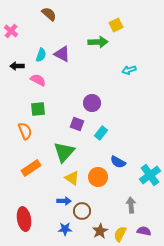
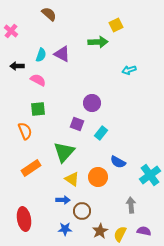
yellow triangle: moved 1 px down
blue arrow: moved 1 px left, 1 px up
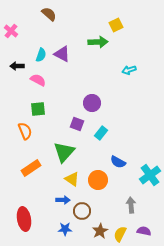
orange circle: moved 3 px down
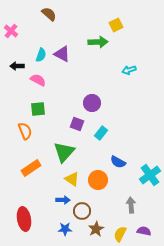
brown star: moved 4 px left, 2 px up
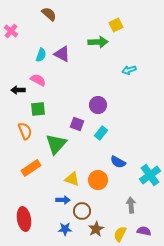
black arrow: moved 1 px right, 24 px down
purple circle: moved 6 px right, 2 px down
green triangle: moved 8 px left, 8 px up
yellow triangle: rotated 14 degrees counterclockwise
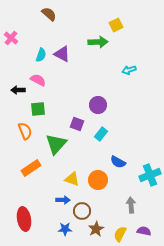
pink cross: moved 7 px down
cyan rectangle: moved 1 px down
cyan cross: rotated 15 degrees clockwise
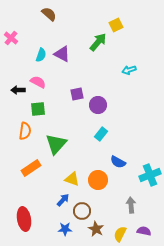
green arrow: rotated 48 degrees counterclockwise
pink semicircle: moved 2 px down
purple square: moved 30 px up; rotated 32 degrees counterclockwise
orange semicircle: rotated 30 degrees clockwise
blue arrow: rotated 48 degrees counterclockwise
brown star: rotated 14 degrees counterclockwise
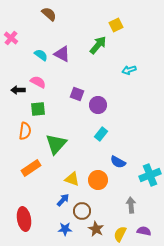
green arrow: moved 3 px down
cyan semicircle: rotated 72 degrees counterclockwise
purple square: rotated 32 degrees clockwise
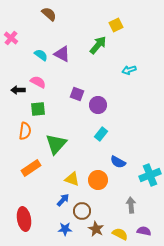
yellow semicircle: rotated 91 degrees clockwise
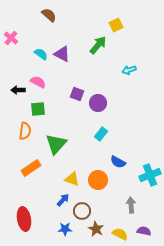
brown semicircle: moved 1 px down
cyan semicircle: moved 1 px up
purple circle: moved 2 px up
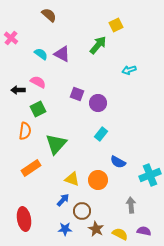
green square: rotated 21 degrees counterclockwise
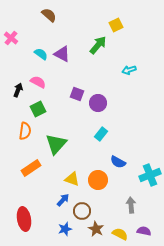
black arrow: rotated 112 degrees clockwise
blue star: rotated 16 degrees counterclockwise
